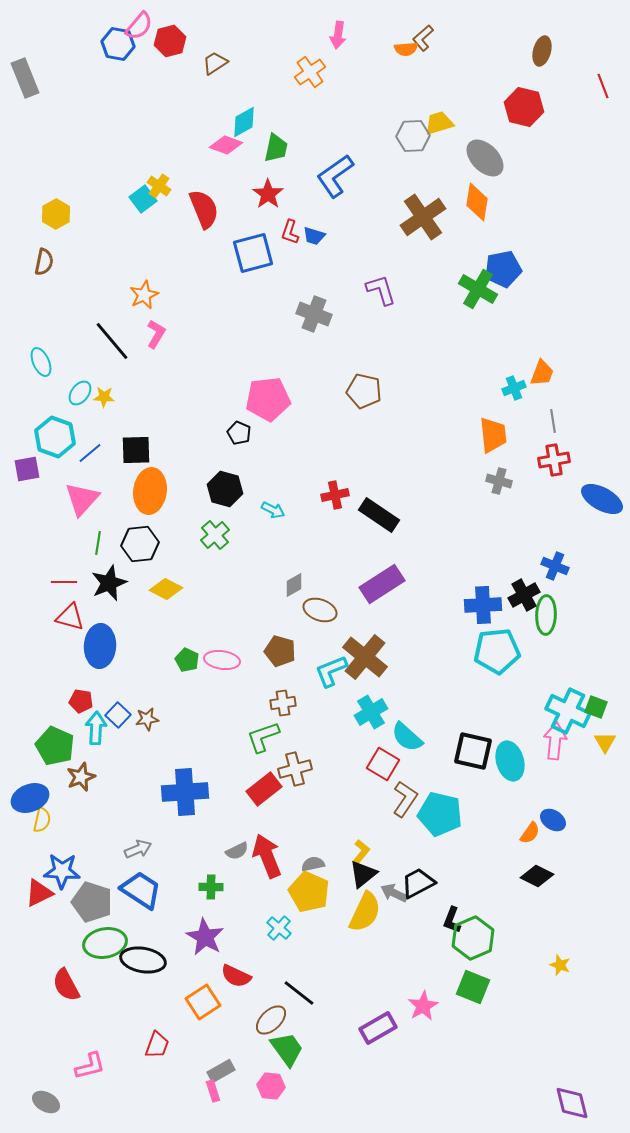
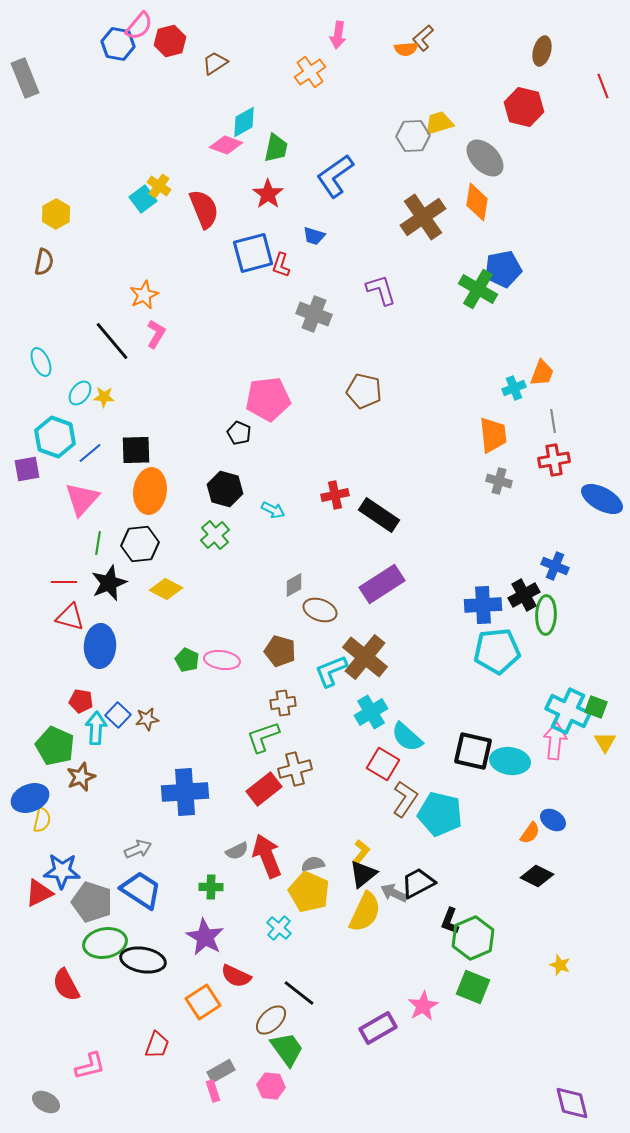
red L-shape at (290, 232): moved 9 px left, 33 px down
cyan ellipse at (510, 761): rotated 66 degrees counterclockwise
black L-shape at (452, 920): moved 2 px left, 1 px down
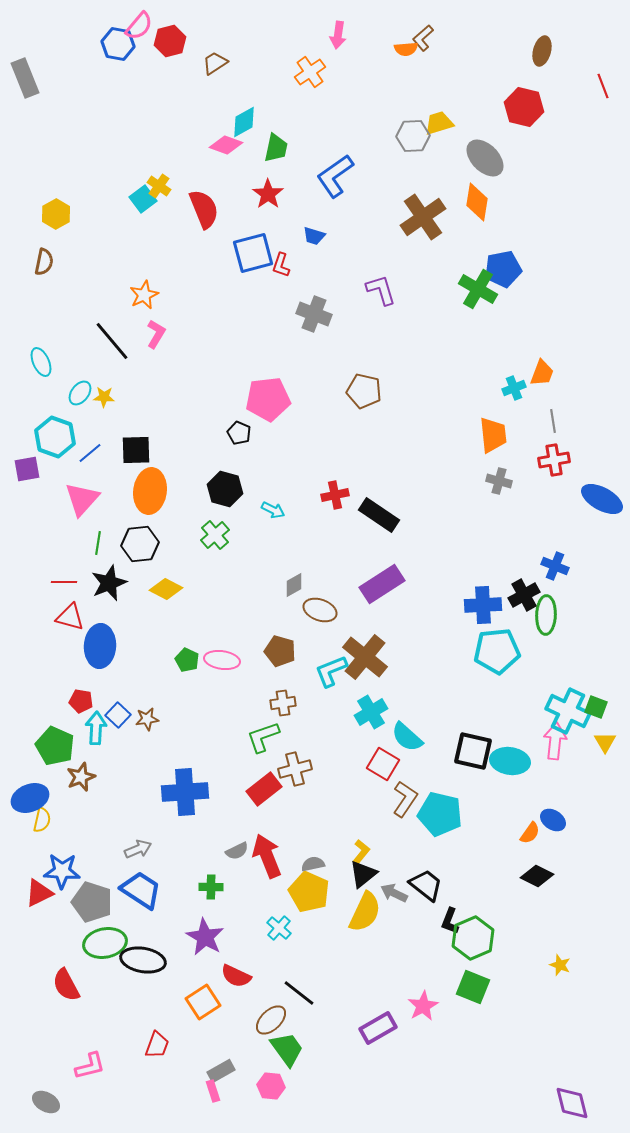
black trapezoid at (418, 883): moved 8 px right, 2 px down; rotated 66 degrees clockwise
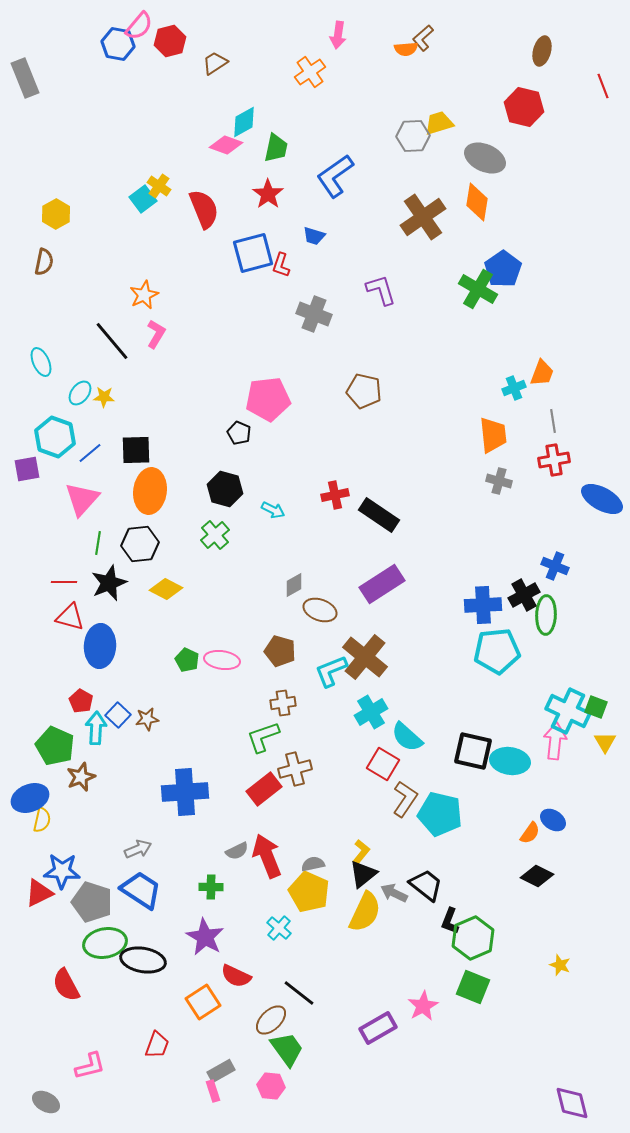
gray ellipse at (485, 158): rotated 21 degrees counterclockwise
blue pentagon at (503, 269): rotated 24 degrees counterclockwise
red pentagon at (81, 701): rotated 20 degrees clockwise
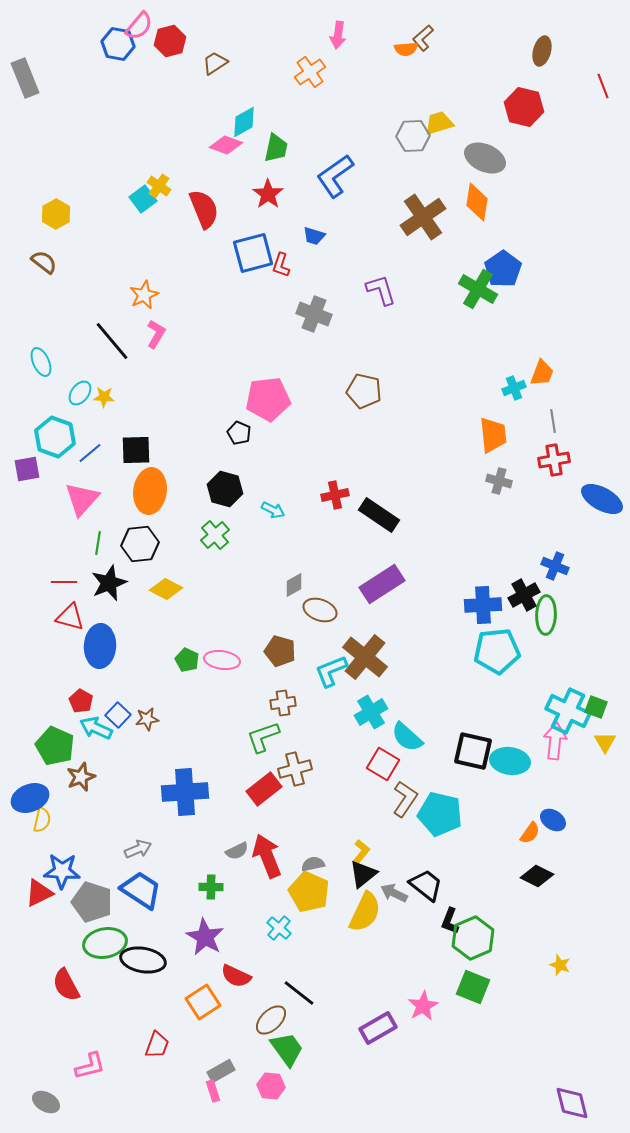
brown semicircle at (44, 262): rotated 64 degrees counterclockwise
cyan arrow at (96, 728): rotated 68 degrees counterclockwise
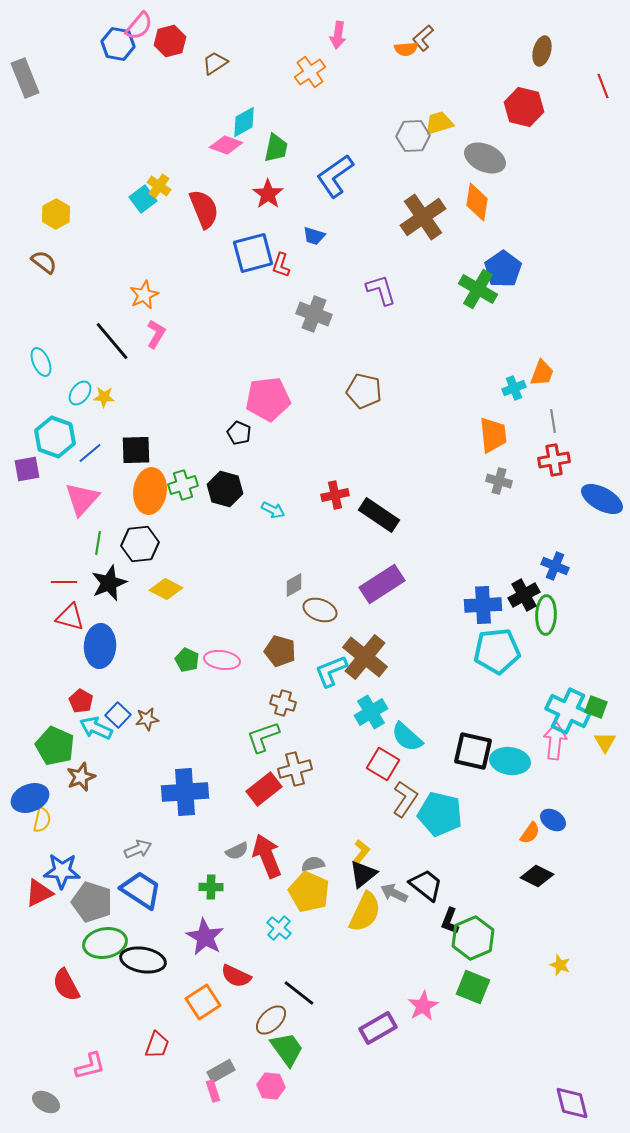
green cross at (215, 535): moved 32 px left, 50 px up; rotated 24 degrees clockwise
brown cross at (283, 703): rotated 25 degrees clockwise
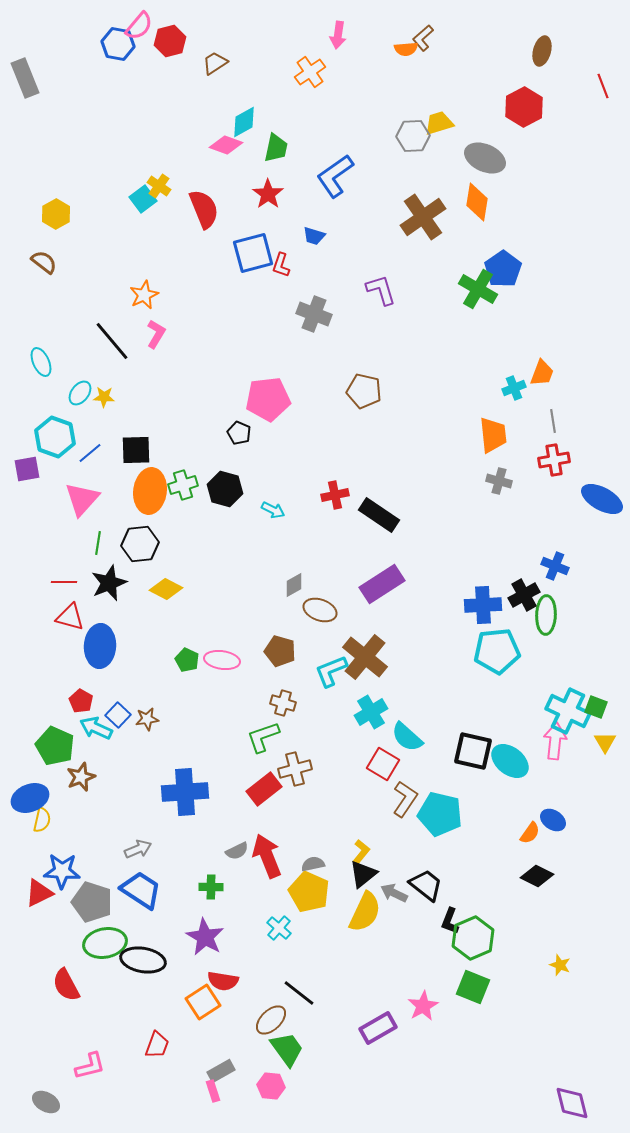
red hexagon at (524, 107): rotated 18 degrees clockwise
cyan ellipse at (510, 761): rotated 30 degrees clockwise
red semicircle at (236, 976): moved 13 px left, 5 px down; rotated 16 degrees counterclockwise
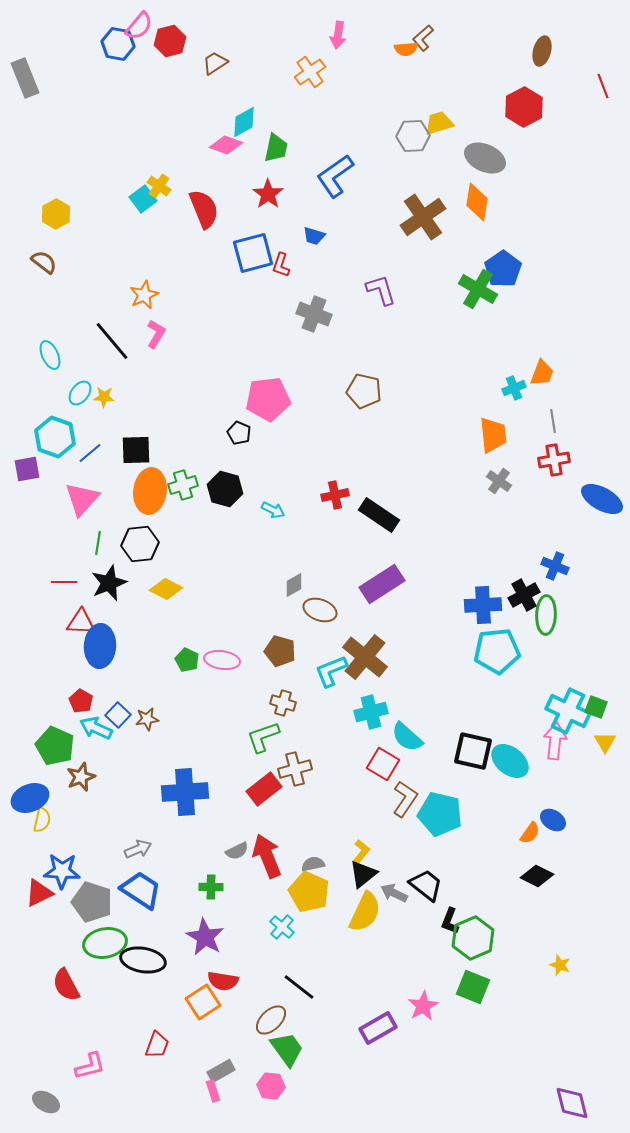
cyan ellipse at (41, 362): moved 9 px right, 7 px up
gray cross at (499, 481): rotated 20 degrees clockwise
red triangle at (70, 617): moved 11 px right, 5 px down; rotated 12 degrees counterclockwise
cyan cross at (371, 712): rotated 16 degrees clockwise
cyan cross at (279, 928): moved 3 px right, 1 px up
black line at (299, 993): moved 6 px up
